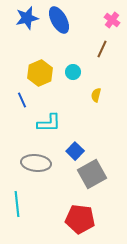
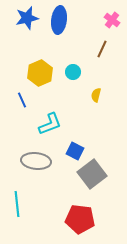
blue ellipse: rotated 36 degrees clockwise
cyan L-shape: moved 1 px right, 1 px down; rotated 20 degrees counterclockwise
blue square: rotated 18 degrees counterclockwise
gray ellipse: moved 2 px up
gray square: rotated 8 degrees counterclockwise
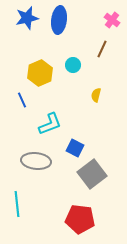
cyan circle: moved 7 px up
blue square: moved 3 px up
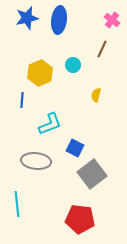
blue line: rotated 28 degrees clockwise
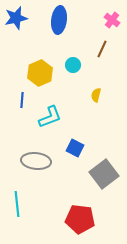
blue star: moved 11 px left
cyan L-shape: moved 7 px up
gray square: moved 12 px right
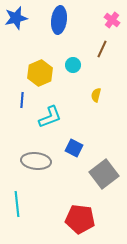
blue square: moved 1 px left
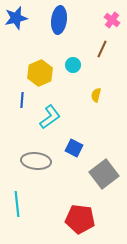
cyan L-shape: rotated 15 degrees counterclockwise
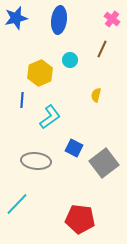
pink cross: moved 1 px up
cyan circle: moved 3 px left, 5 px up
gray square: moved 11 px up
cyan line: rotated 50 degrees clockwise
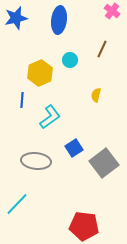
pink cross: moved 8 px up
blue square: rotated 30 degrees clockwise
red pentagon: moved 4 px right, 7 px down
